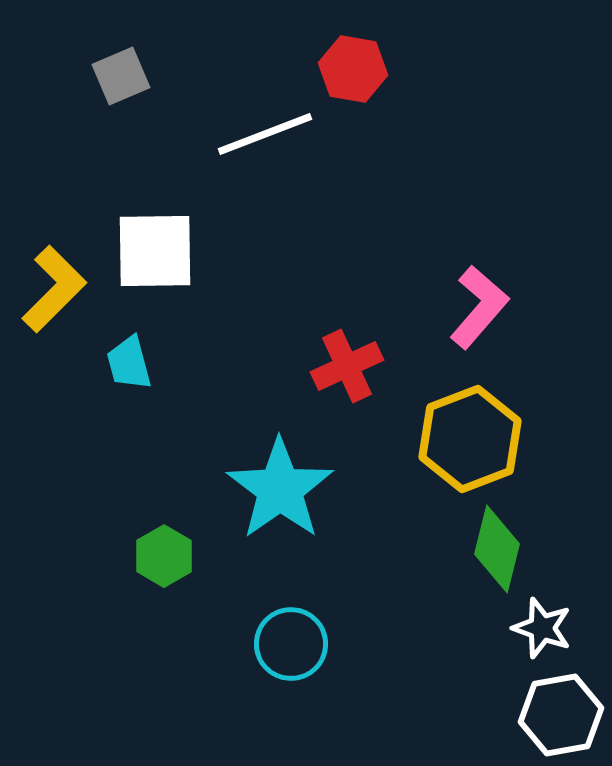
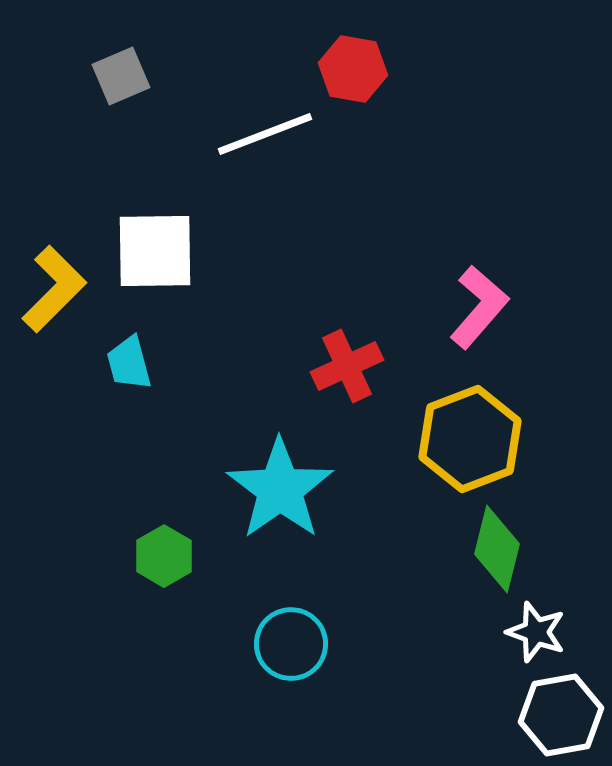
white star: moved 6 px left, 4 px down
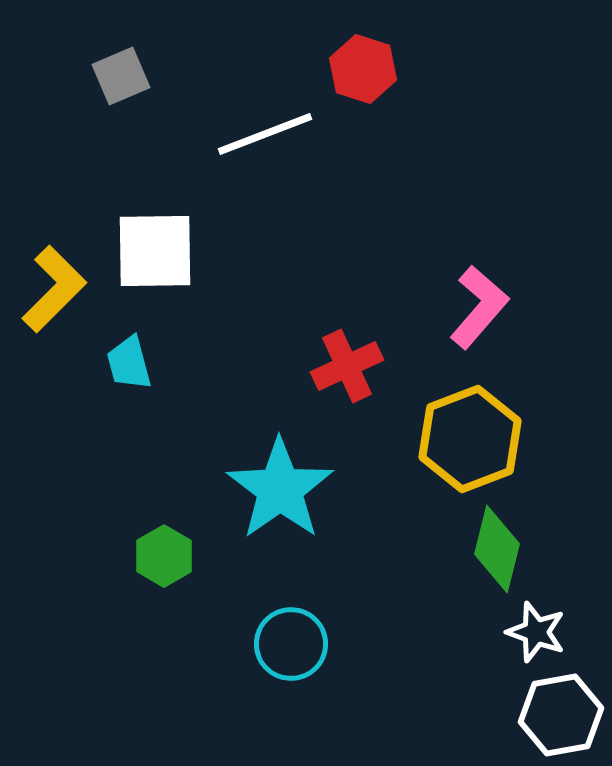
red hexagon: moved 10 px right; rotated 8 degrees clockwise
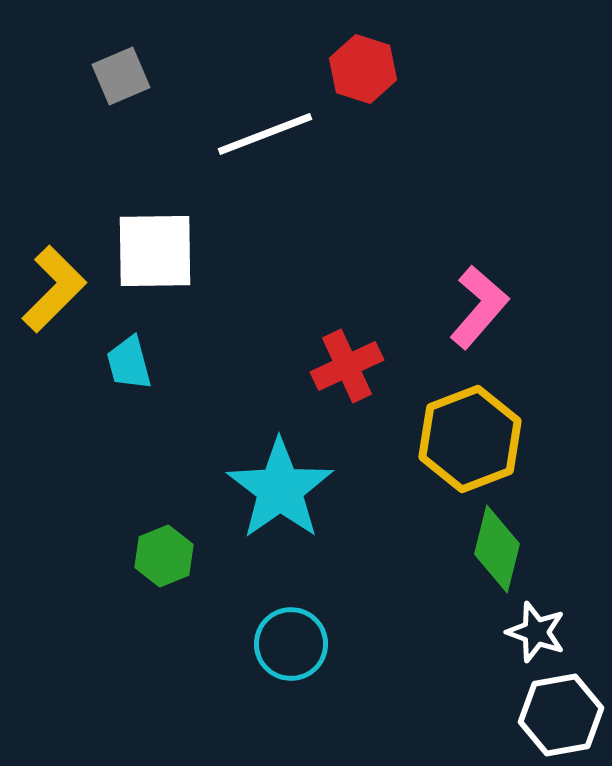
green hexagon: rotated 8 degrees clockwise
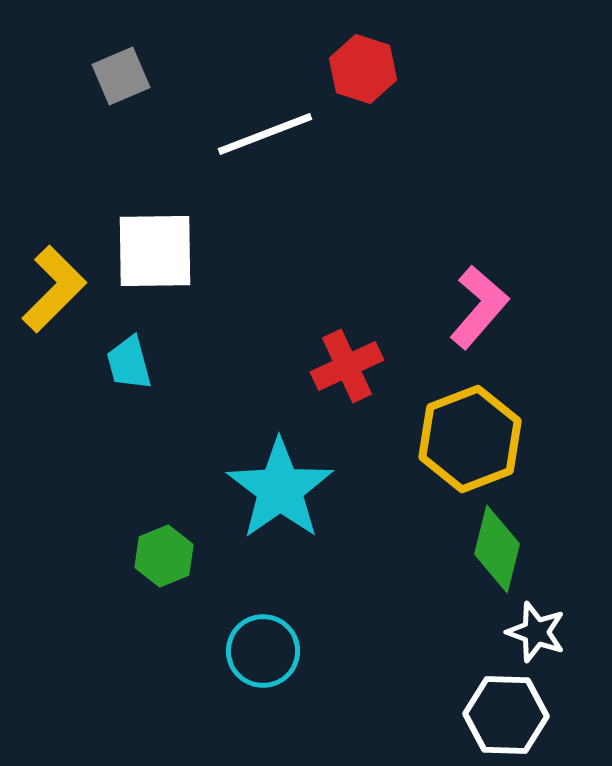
cyan circle: moved 28 px left, 7 px down
white hexagon: moved 55 px left; rotated 12 degrees clockwise
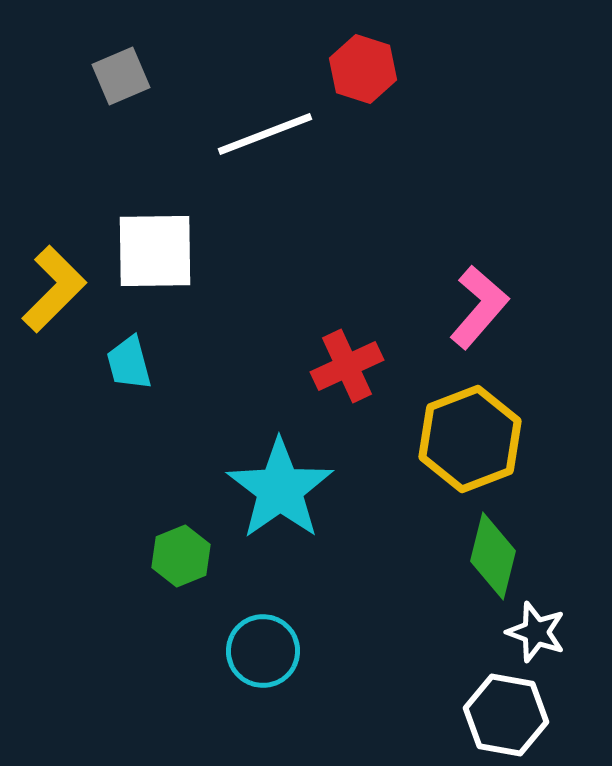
green diamond: moved 4 px left, 7 px down
green hexagon: moved 17 px right
white hexagon: rotated 8 degrees clockwise
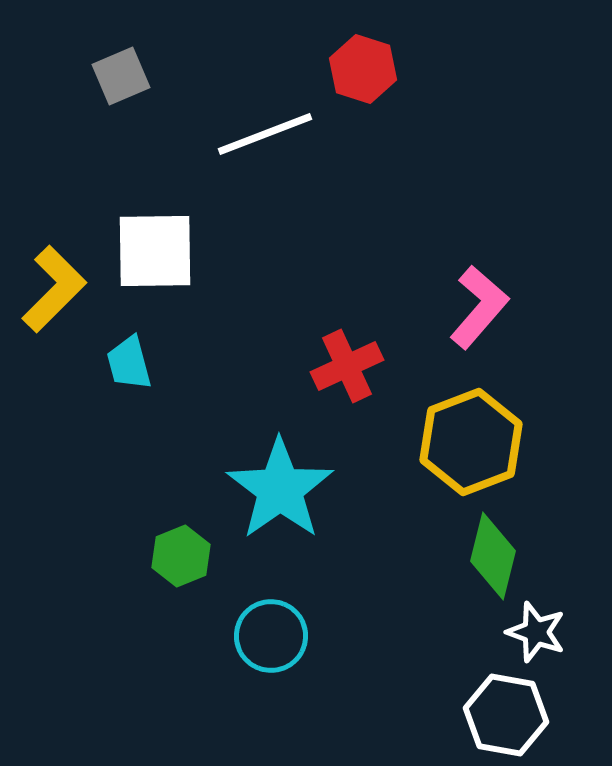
yellow hexagon: moved 1 px right, 3 px down
cyan circle: moved 8 px right, 15 px up
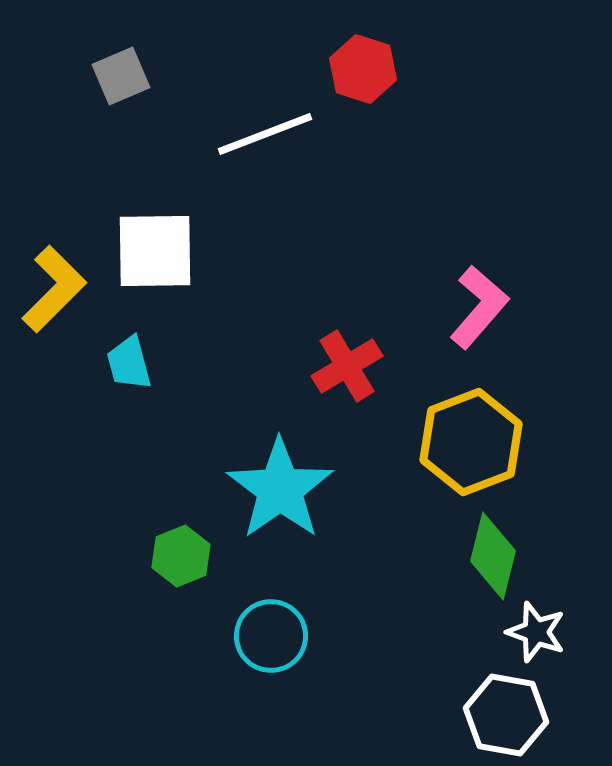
red cross: rotated 6 degrees counterclockwise
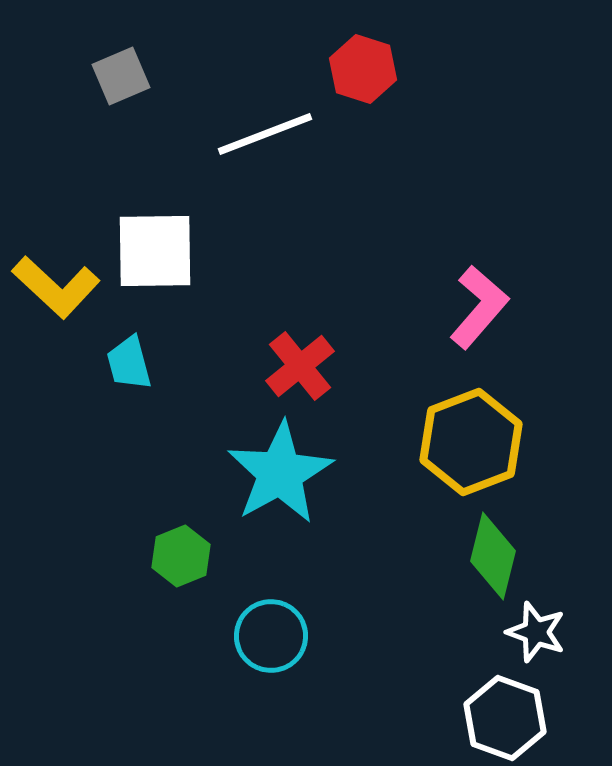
yellow L-shape: moved 2 px right, 2 px up; rotated 88 degrees clockwise
red cross: moved 47 px left; rotated 8 degrees counterclockwise
cyan star: moved 16 px up; rotated 6 degrees clockwise
white hexagon: moved 1 px left, 3 px down; rotated 10 degrees clockwise
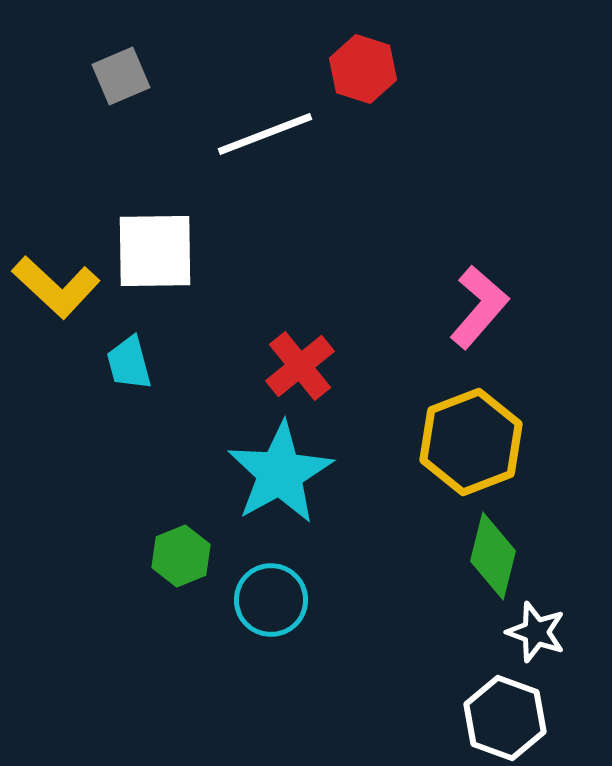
cyan circle: moved 36 px up
